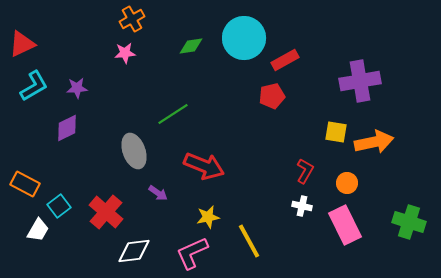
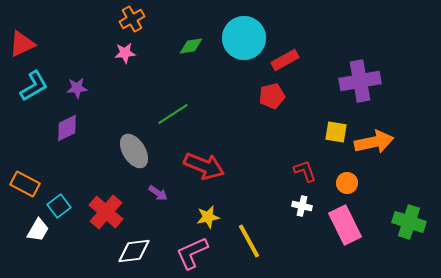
gray ellipse: rotated 12 degrees counterclockwise
red L-shape: rotated 50 degrees counterclockwise
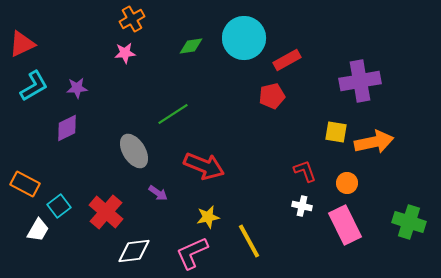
red rectangle: moved 2 px right
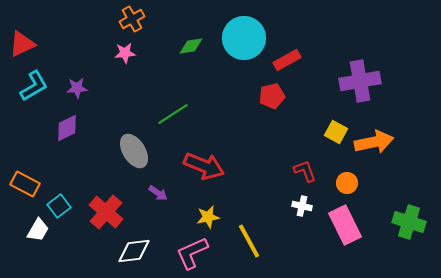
yellow square: rotated 20 degrees clockwise
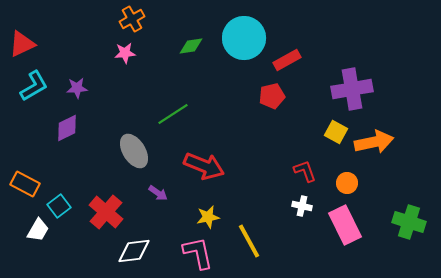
purple cross: moved 8 px left, 8 px down
pink L-shape: moved 6 px right; rotated 102 degrees clockwise
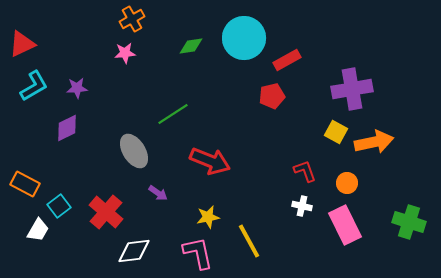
red arrow: moved 6 px right, 5 px up
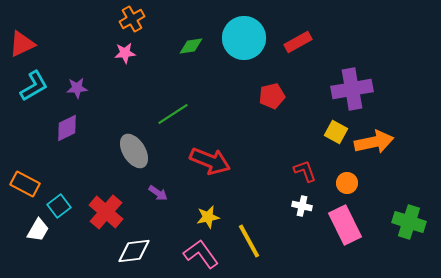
red rectangle: moved 11 px right, 18 px up
pink L-shape: moved 3 px right, 1 px down; rotated 24 degrees counterclockwise
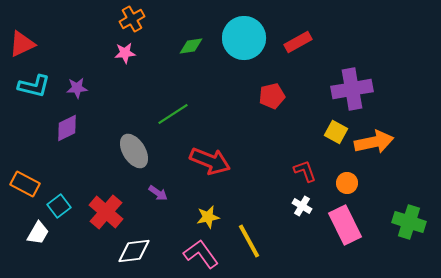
cyan L-shape: rotated 44 degrees clockwise
white cross: rotated 18 degrees clockwise
white trapezoid: moved 3 px down
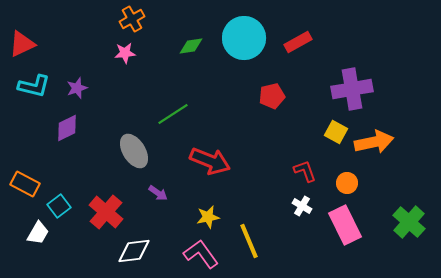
purple star: rotated 15 degrees counterclockwise
green cross: rotated 24 degrees clockwise
yellow line: rotated 6 degrees clockwise
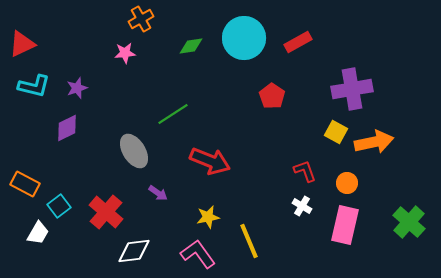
orange cross: moved 9 px right
red pentagon: rotated 25 degrees counterclockwise
pink rectangle: rotated 39 degrees clockwise
pink L-shape: moved 3 px left
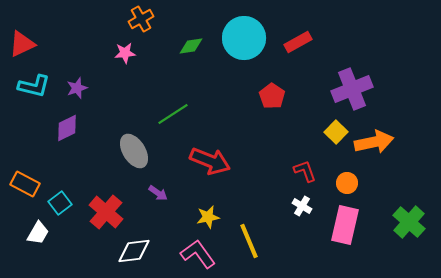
purple cross: rotated 12 degrees counterclockwise
yellow square: rotated 15 degrees clockwise
cyan square: moved 1 px right, 3 px up
